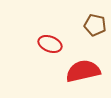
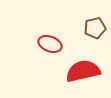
brown pentagon: moved 3 px down; rotated 25 degrees counterclockwise
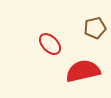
red ellipse: rotated 25 degrees clockwise
